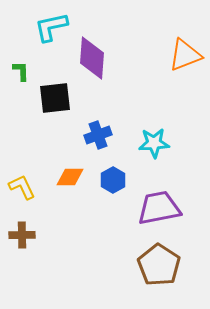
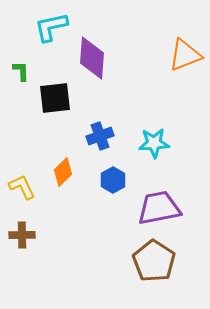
blue cross: moved 2 px right, 1 px down
orange diamond: moved 7 px left, 5 px up; rotated 44 degrees counterclockwise
brown pentagon: moved 5 px left, 4 px up
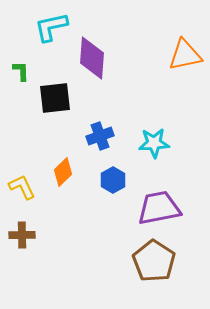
orange triangle: rotated 9 degrees clockwise
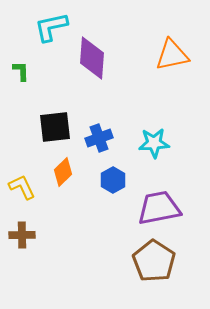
orange triangle: moved 13 px left
black square: moved 29 px down
blue cross: moved 1 px left, 2 px down
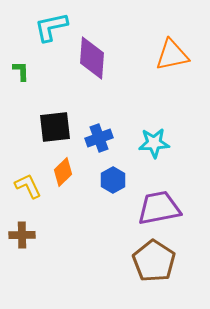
yellow L-shape: moved 6 px right, 1 px up
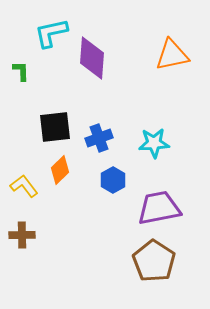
cyan L-shape: moved 6 px down
orange diamond: moved 3 px left, 2 px up
yellow L-shape: moved 4 px left; rotated 12 degrees counterclockwise
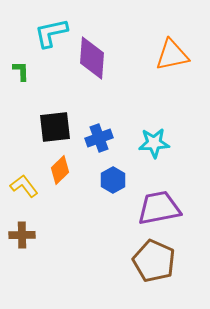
brown pentagon: rotated 9 degrees counterclockwise
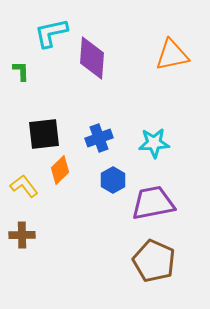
black square: moved 11 px left, 7 px down
purple trapezoid: moved 6 px left, 5 px up
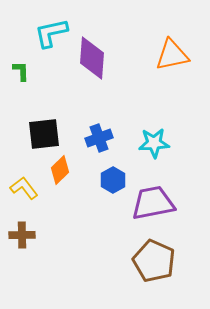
yellow L-shape: moved 2 px down
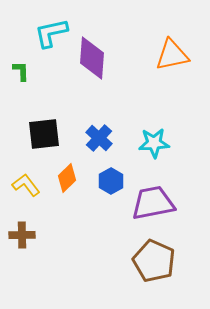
blue cross: rotated 28 degrees counterclockwise
orange diamond: moved 7 px right, 8 px down
blue hexagon: moved 2 px left, 1 px down
yellow L-shape: moved 2 px right, 3 px up
